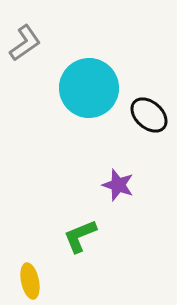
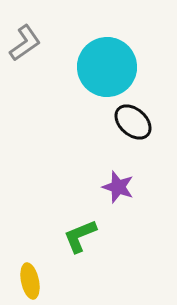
cyan circle: moved 18 px right, 21 px up
black ellipse: moved 16 px left, 7 px down
purple star: moved 2 px down
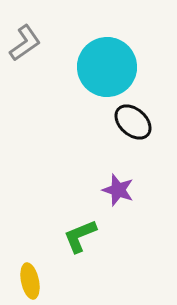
purple star: moved 3 px down
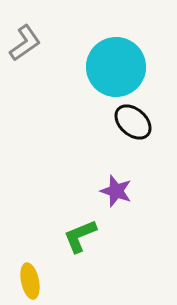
cyan circle: moved 9 px right
purple star: moved 2 px left, 1 px down
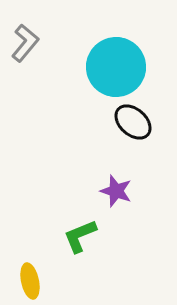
gray L-shape: rotated 15 degrees counterclockwise
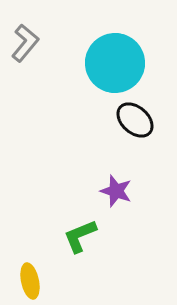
cyan circle: moved 1 px left, 4 px up
black ellipse: moved 2 px right, 2 px up
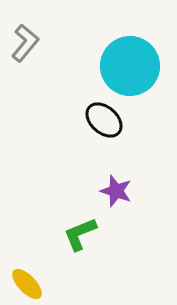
cyan circle: moved 15 px right, 3 px down
black ellipse: moved 31 px left
green L-shape: moved 2 px up
yellow ellipse: moved 3 px left, 3 px down; rotated 32 degrees counterclockwise
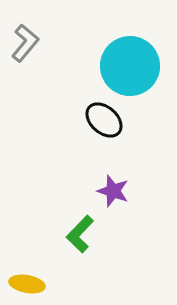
purple star: moved 3 px left
green L-shape: rotated 24 degrees counterclockwise
yellow ellipse: rotated 36 degrees counterclockwise
